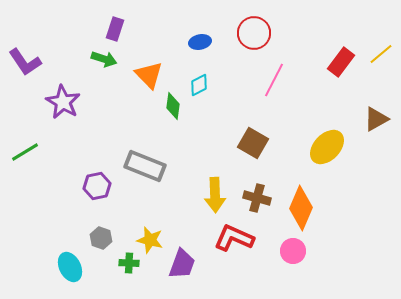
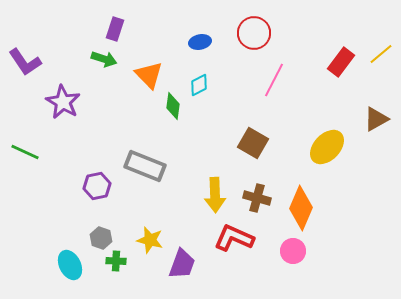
green line: rotated 56 degrees clockwise
green cross: moved 13 px left, 2 px up
cyan ellipse: moved 2 px up
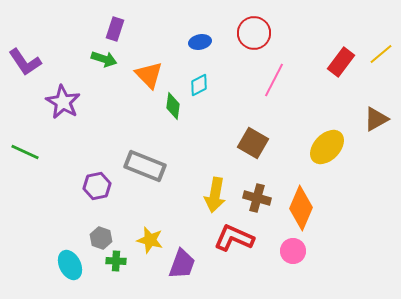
yellow arrow: rotated 12 degrees clockwise
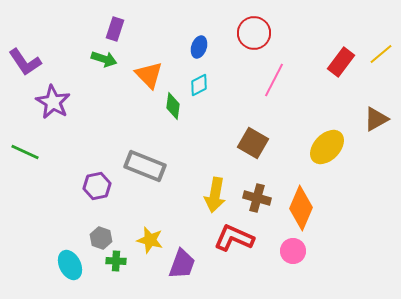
blue ellipse: moved 1 px left, 5 px down; rotated 60 degrees counterclockwise
purple star: moved 10 px left
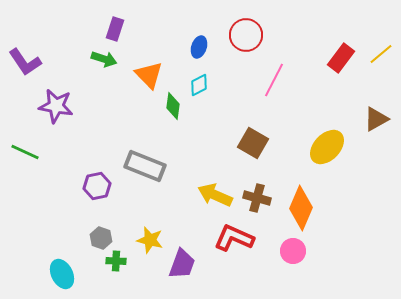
red circle: moved 8 px left, 2 px down
red rectangle: moved 4 px up
purple star: moved 3 px right, 4 px down; rotated 20 degrees counterclockwise
yellow arrow: rotated 104 degrees clockwise
cyan ellipse: moved 8 px left, 9 px down
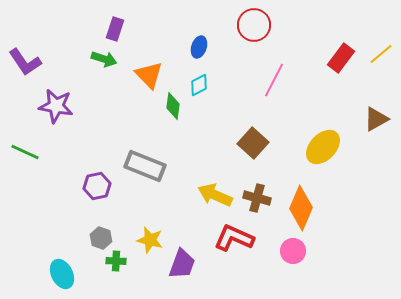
red circle: moved 8 px right, 10 px up
brown square: rotated 12 degrees clockwise
yellow ellipse: moved 4 px left
